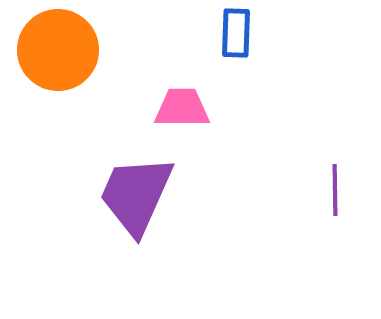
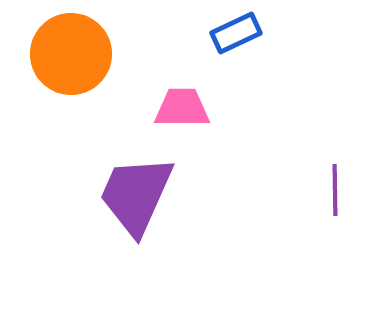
blue rectangle: rotated 63 degrees clockwise
orange circle: moved 13 px right, 4 px down
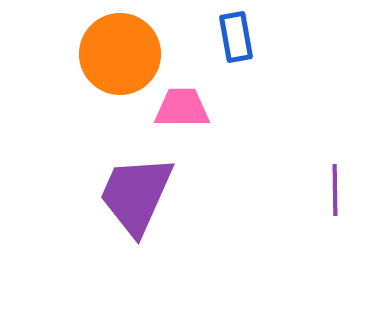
blue rectangle: moved 4 px down; rotated 75 degrees counterclockwise
orange circle: moved 49 px right
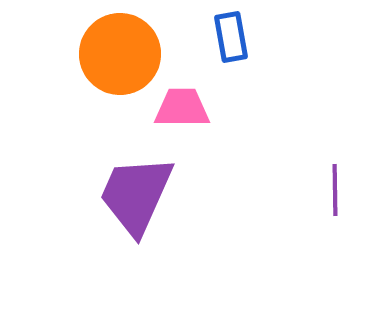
blue rectangle: moved 5 px left
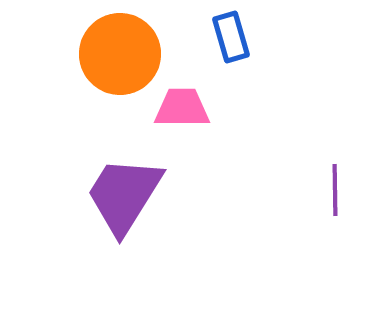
blue rectangle: rotated 6 degrees counterclockwise
purple trapezoid: moved 12 px left; rotated 8 degrees clockwise
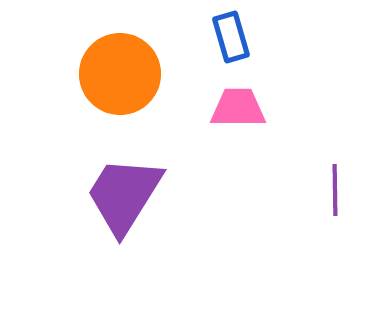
orange circle: moved 20 px down
pink trapezoid: moved 56 px right
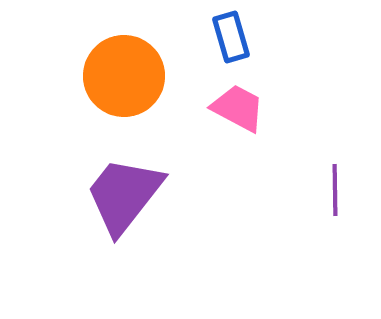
orange circle: moved 4 px right, 2 px down
pink trapezoid: rotated 28 degrees clockwise
purple trapezoid: rotated 6 degrees clockwise
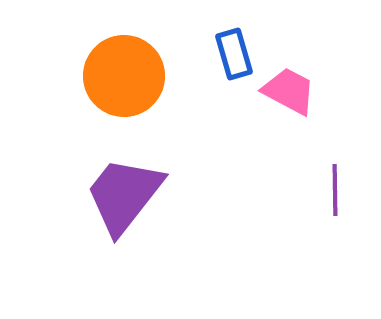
blue rectangle: moved 3 px right, 17 px down
pink trapezoid: moved 51 px right, 17 px up
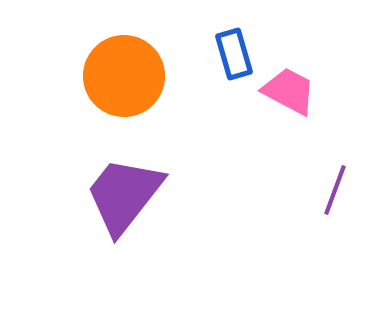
purple line: rotated 21 degrees clockwise
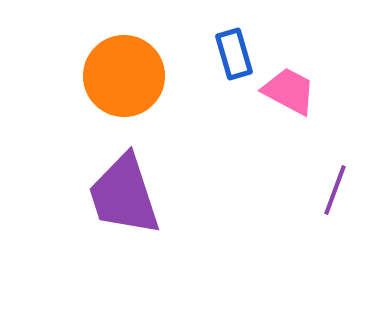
purple trapezoid: rotated 56 degrees counterclockwise
